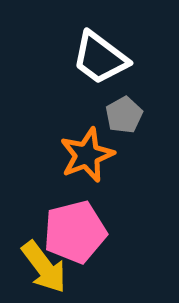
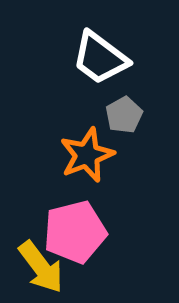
yellow arrow: moved 3 px left
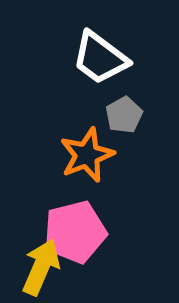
yellow arrow: rotated 120 degrees counterclockwise
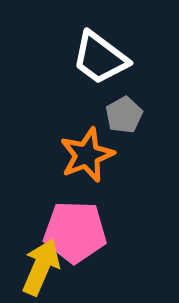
pink pentagon: rotated 16 degrees clockwise
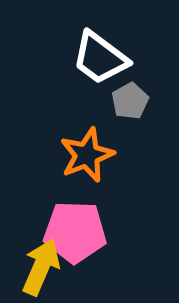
gray pentagon: moved 6 px right, 14 px up
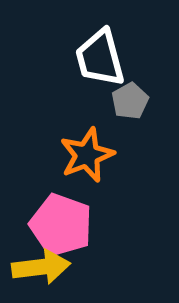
white trapezoid: rotated 38 degrees clockwise
pink pentagon: moved 14 px left, 7 px up; rotated 18 degrees clockwise
yellow arrow: rotated 60 degrees clockwise
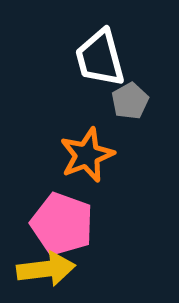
pink pentagon: moved 1 px right, 1 px up
yellow arrow: moved 5 px right, 2 px down
